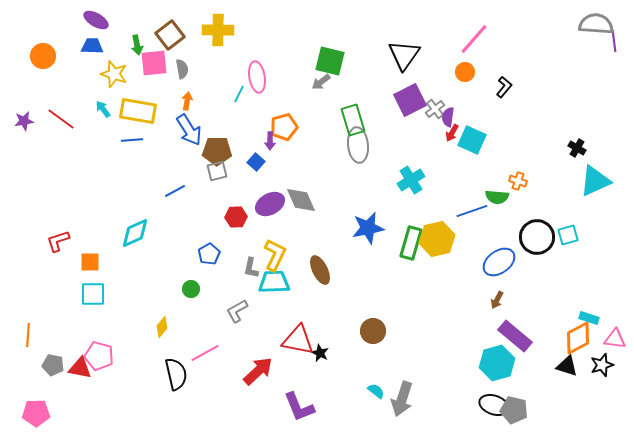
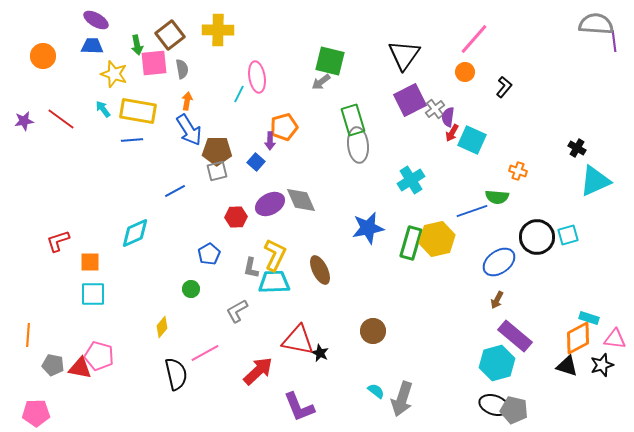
orange cross at (518, 181): moved 10 px up
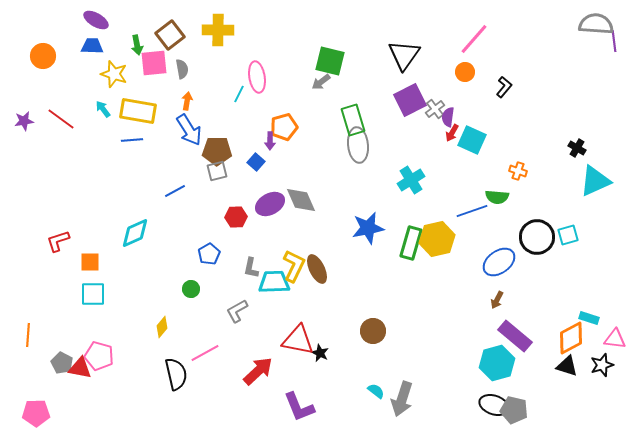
yellow L-shape at (275, 255): moved 19 px right, 11 px down
brown ellipse at (320, 270): moved 3 px left, 1 px up
orange diamond at (578, 338): moved 7 px left
gray pentagon at (53, 365): moved 9 px right, 2 px up; rotated 15 degrees clockwise
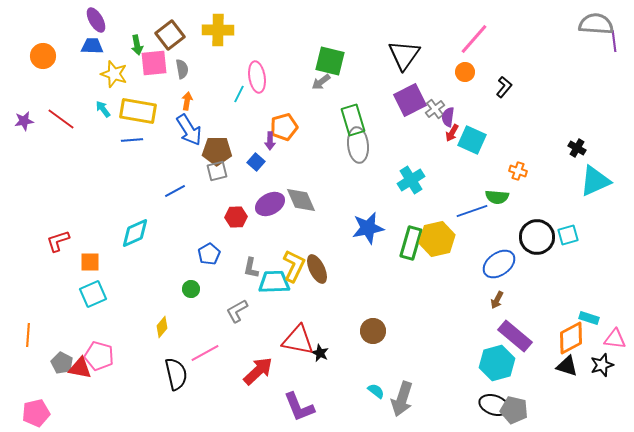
purple ellipse at (96, 20): rotated 30 degrees clockwise
blue ellipse at (499, 262): moved 2 px down
cyan square at (93, 294): rotated 24 degrees counterclockwise
pink pentagon at (36, 413): rotated 12 degrees counterclockwise
